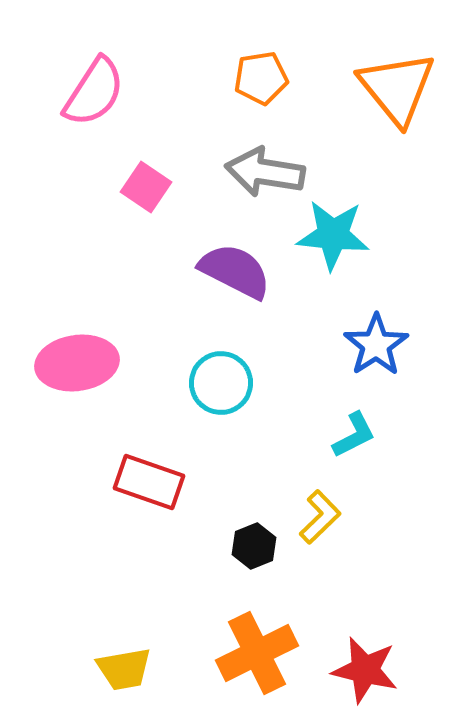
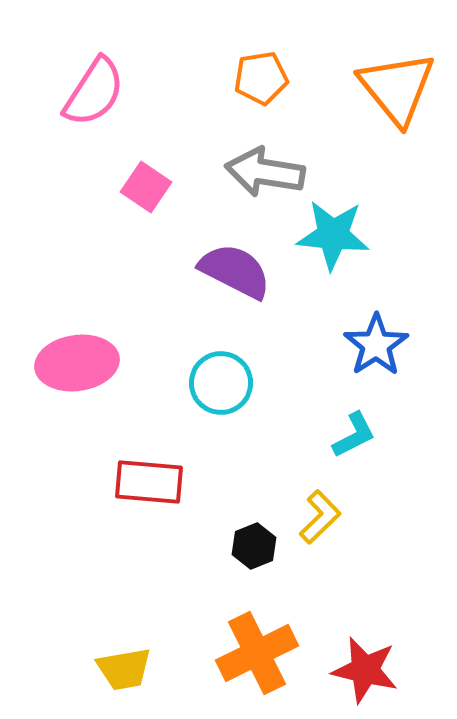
red rectangle: rotated 14 degrees counterclockwise
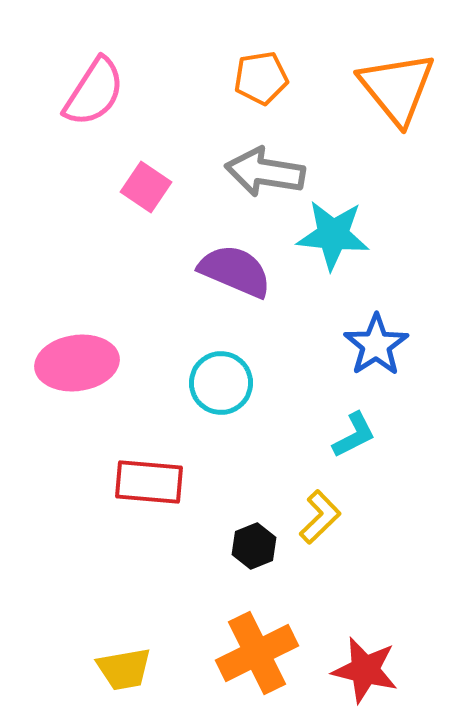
purple semicircle: rotated 4 degrees counterclockwise
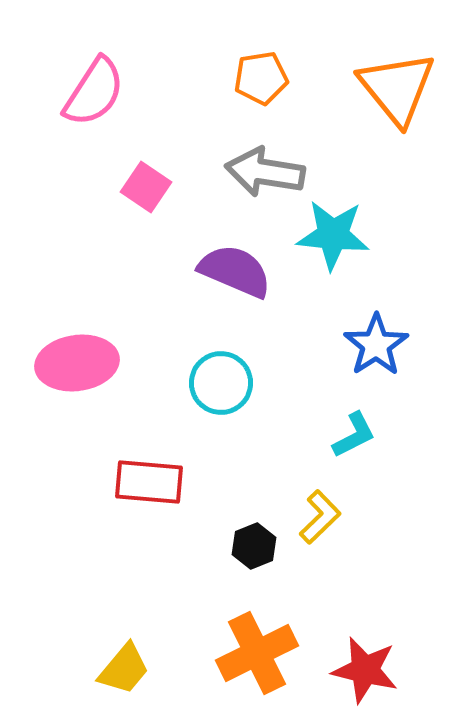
yellow trapezoid: rotated 40 degrees counterclockwise
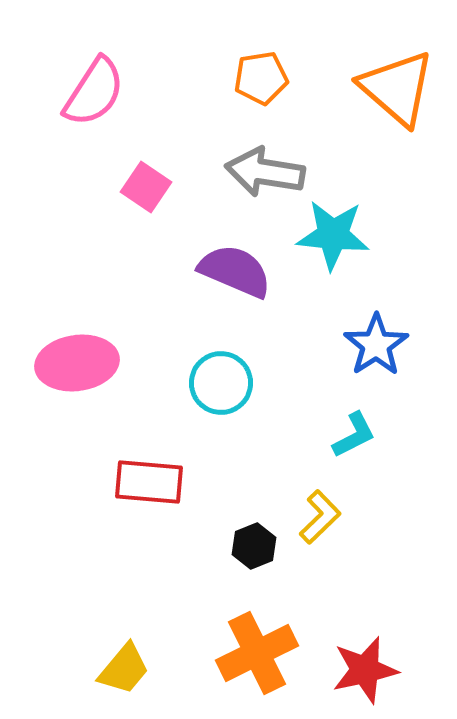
orange triangle: rotated 10 degrees counterclockwise
red star: rotated 26 degrees counterclockwise
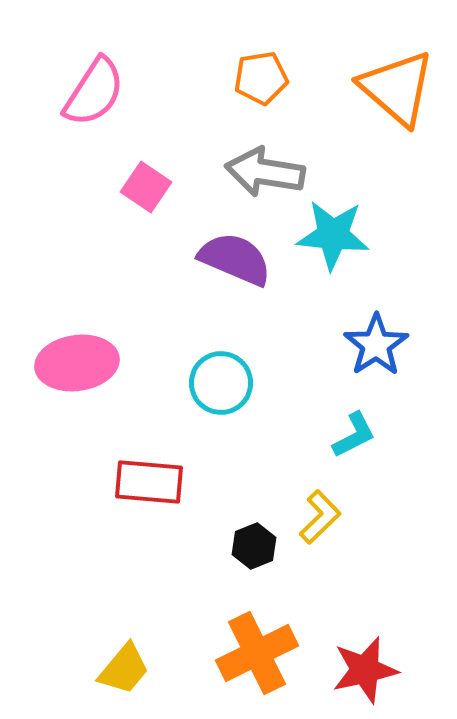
purple semicircle: moved 12 px up
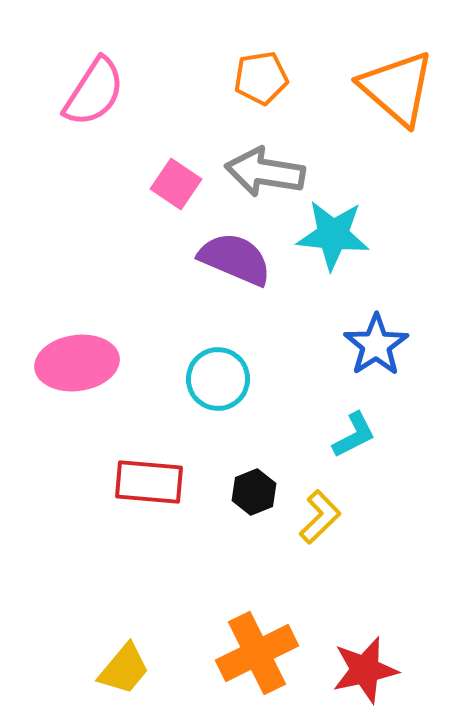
pink square: moved 30 px right, 3 px up
cyan circle: moved 3 px left, 4 px up
black hexagon: moved 54 px up
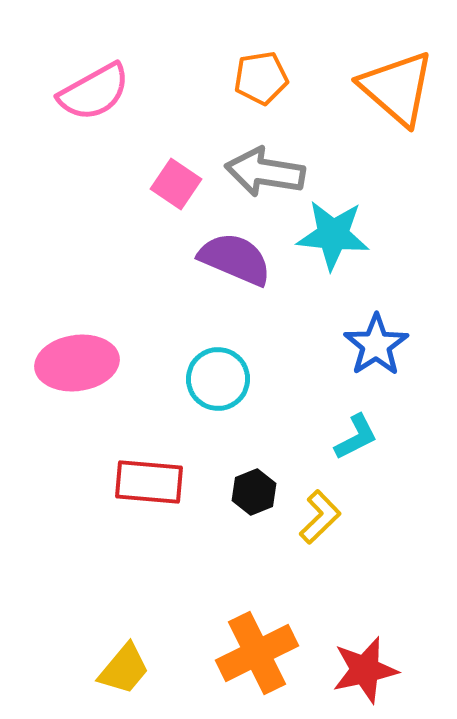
pink semicircle: rotated 28 degrees clockwise
cyan L-shape: moved 2 px right, 2 px down
